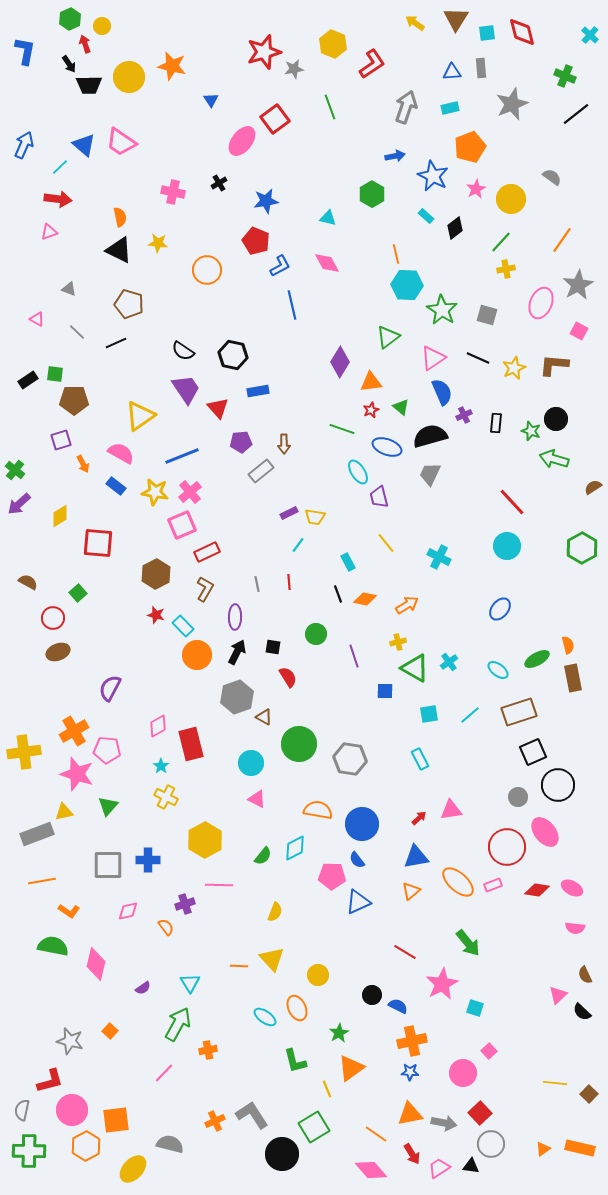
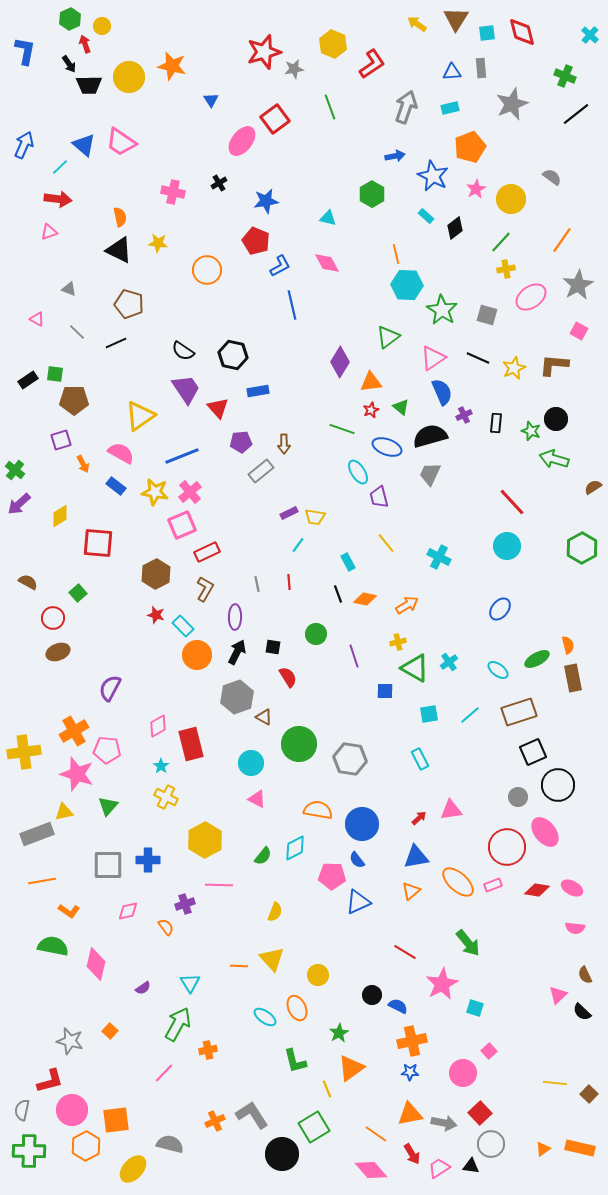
yellow arrow at (415, 23): moved 2 px right, 1 px down
pink ellipse at (541, 303): moved 10 px left, 6 px up; rotated 32 degrees clockwise
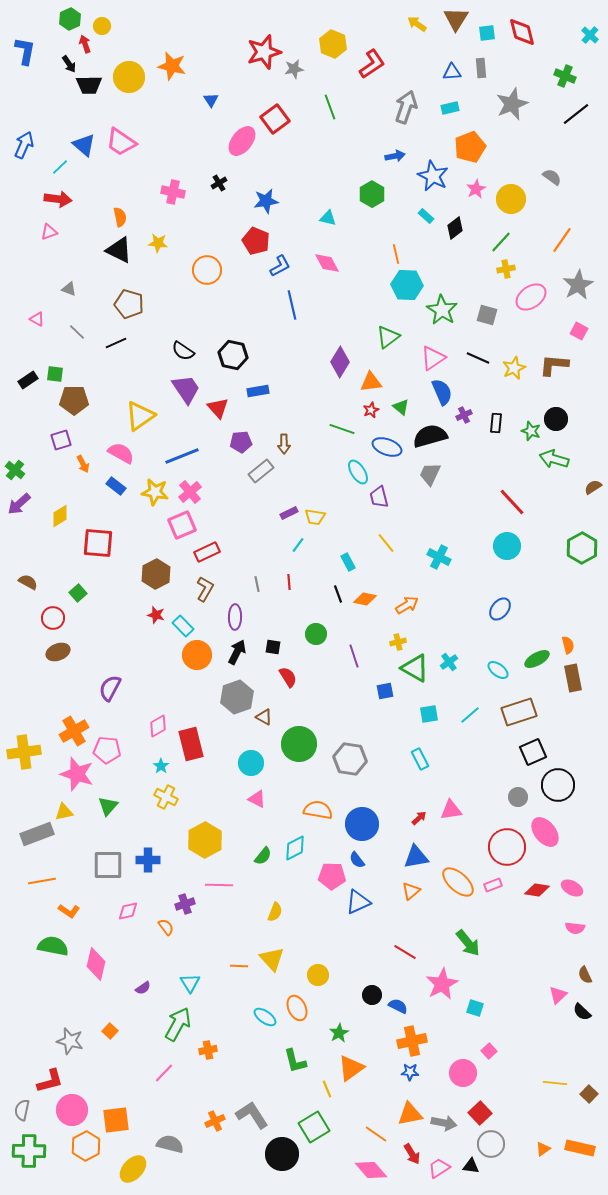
blue square at (385, 691): rotated 12 degrees counterclockwise
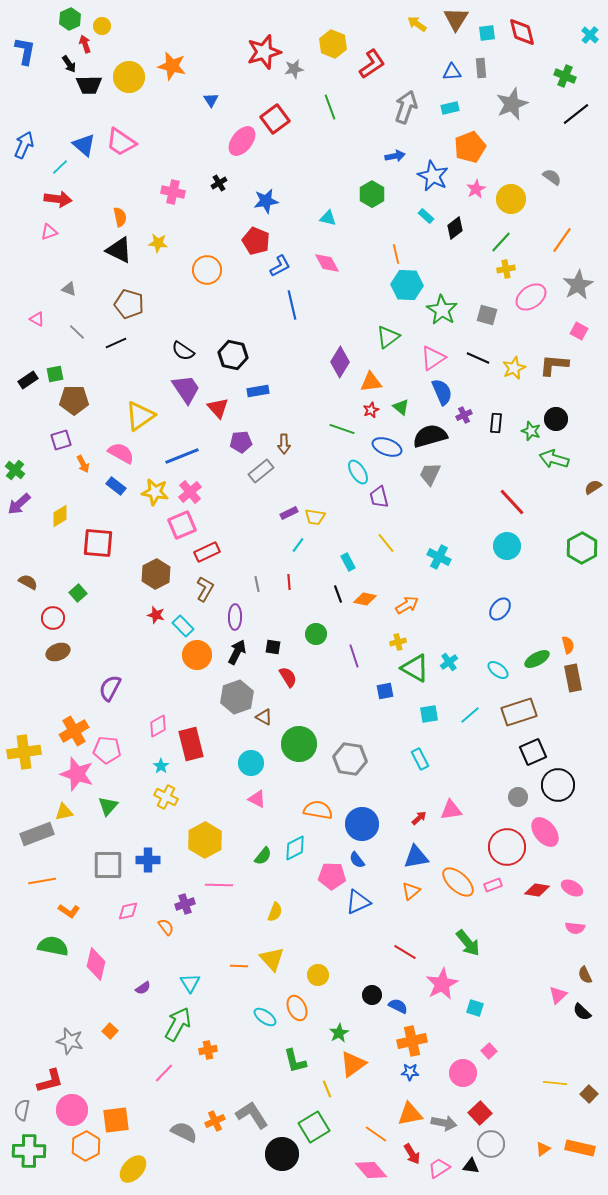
green square at (55, 374): rotated 18 degrees counterclockwise
orange triangle at (351, 1068): moved 2 px right, 4 px up
gray semicircle at (170, 1144): moved 14 px right, 12 px up; rotated 12 degrees clockwise
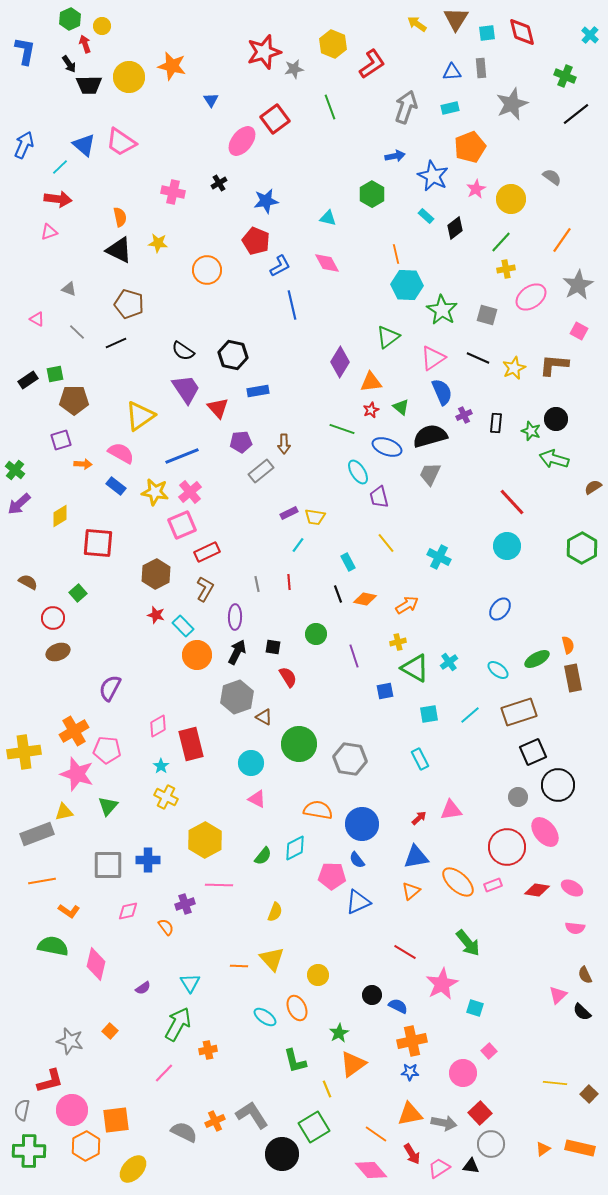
orange arrow at (83, 464): rotated 60 degrees counterclockwise
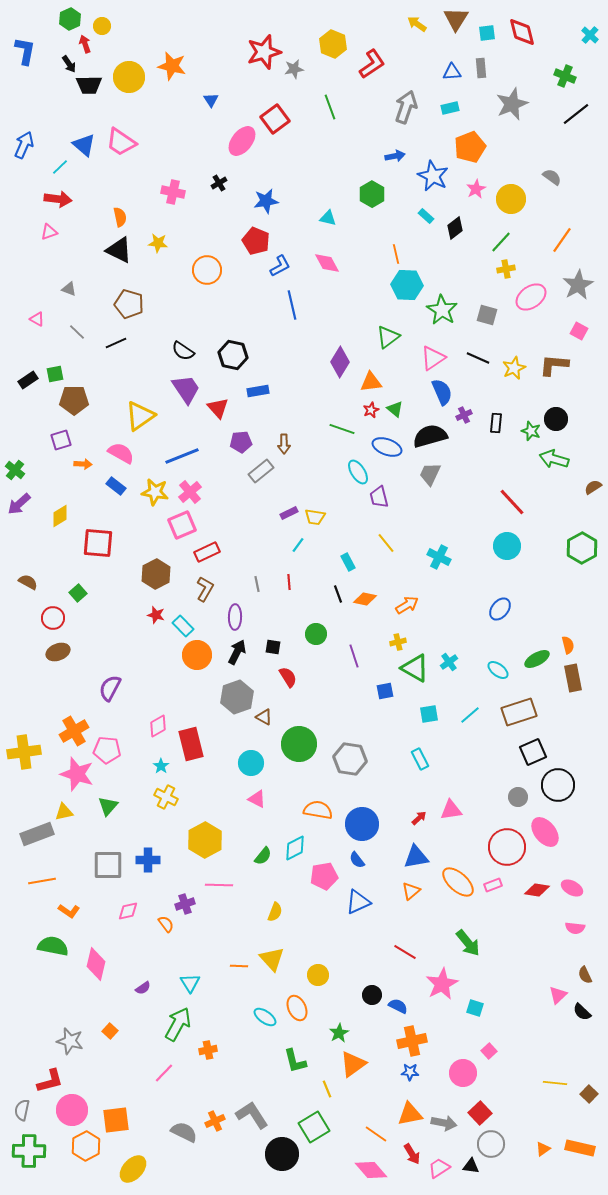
green triangle at (401, 407): moved 6 px left, 2 px down
pink pentagon at (332, 876): moved 8 px left; rotated 12 degrees counterclockwise
orange semicircle at (166, 927): moved 3 px up
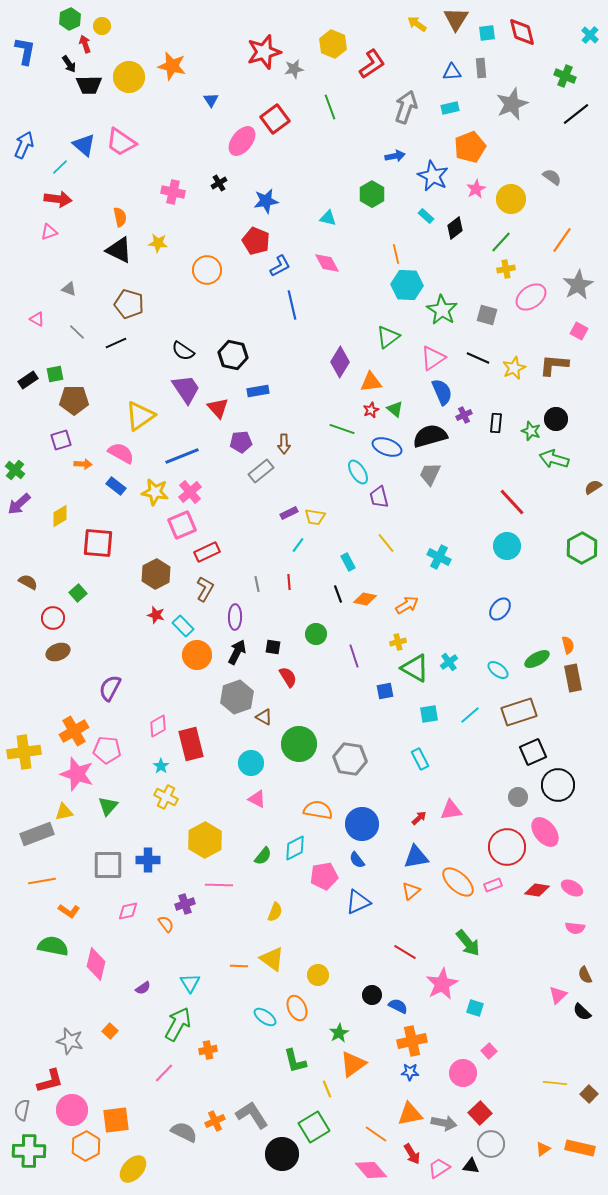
yellow triangle at (272, 959): rotated 12 degrees counterclockwise
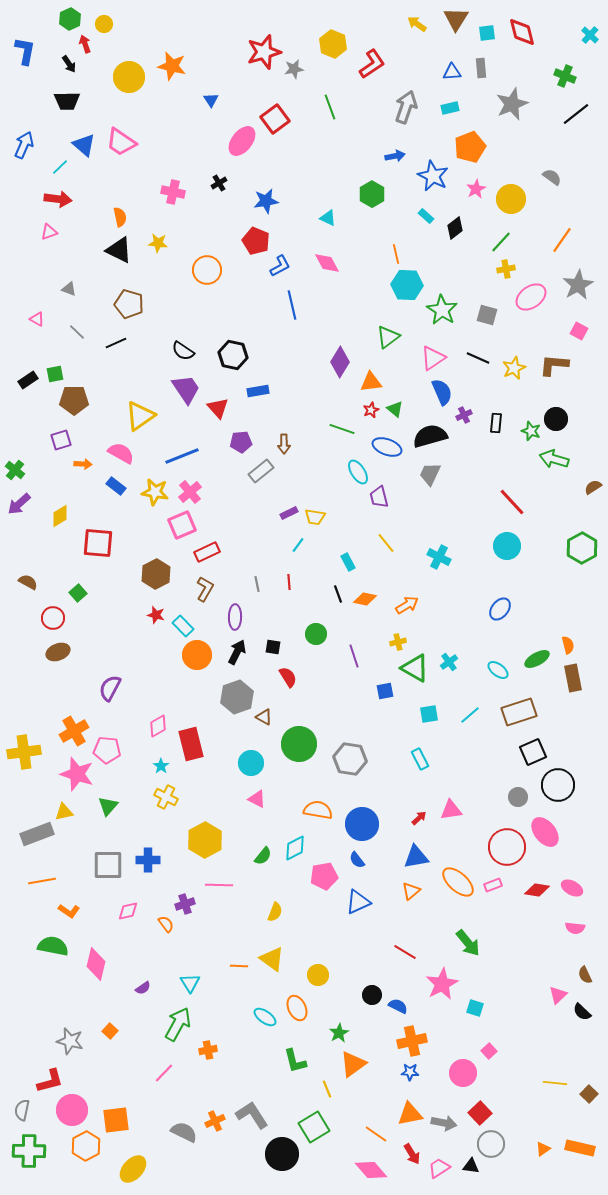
yellow circle at (102, 26): moved 2 px right, 2 px up
black trapezoid at (89, 85): moved 22 px left, 16 px down
cyan triangle at (328, 218): rotated 12 degrees clockwise
